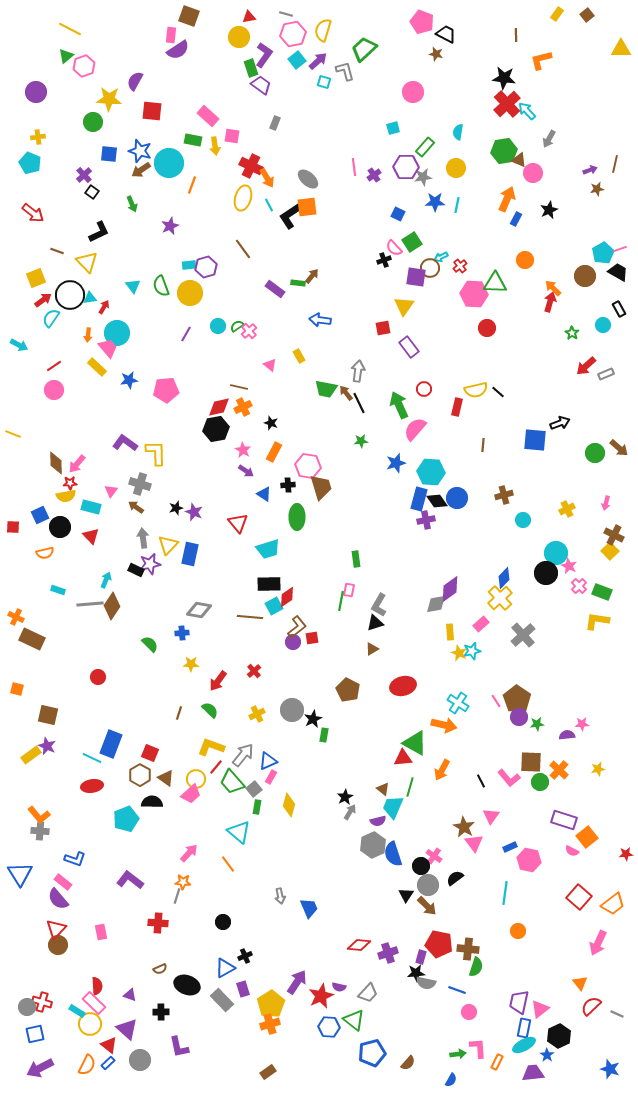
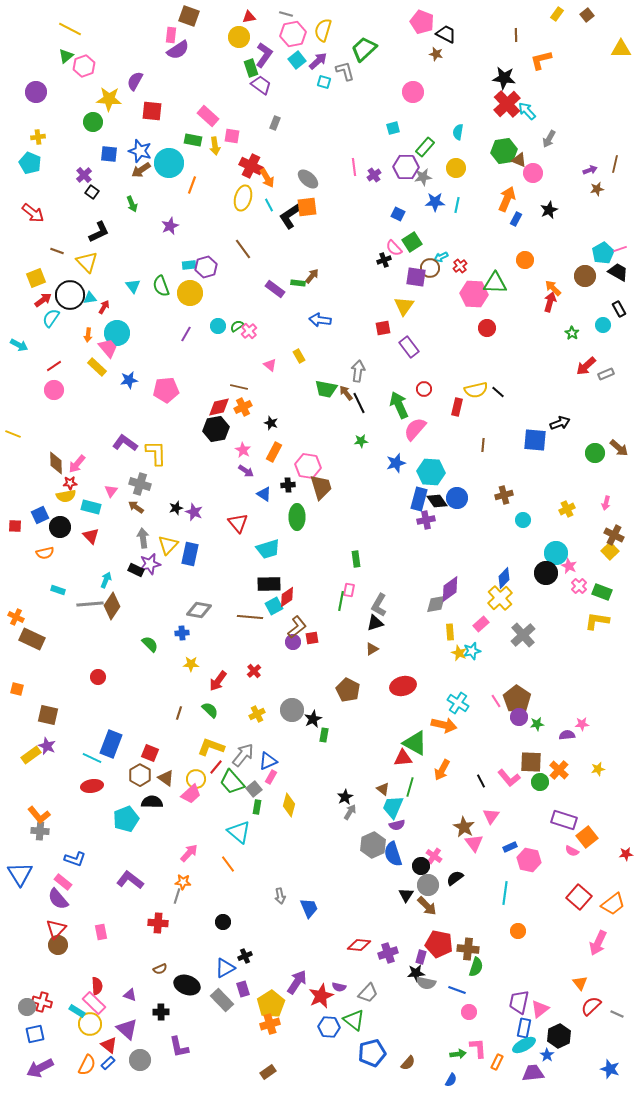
red square at (13, 527): moved 2 px right, 1 px up
purple semicircle at (378, 821): moved 19 px right, 4 px down
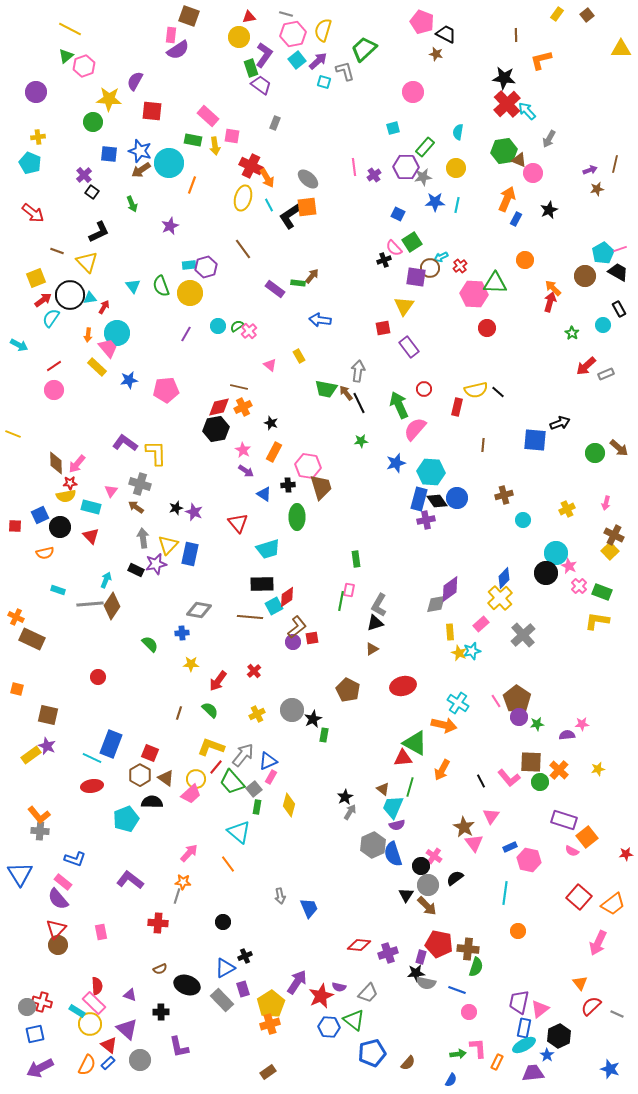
purple star at (150, 564): moved 6 px right
black rectangle at (269, 584): moved 7 px left
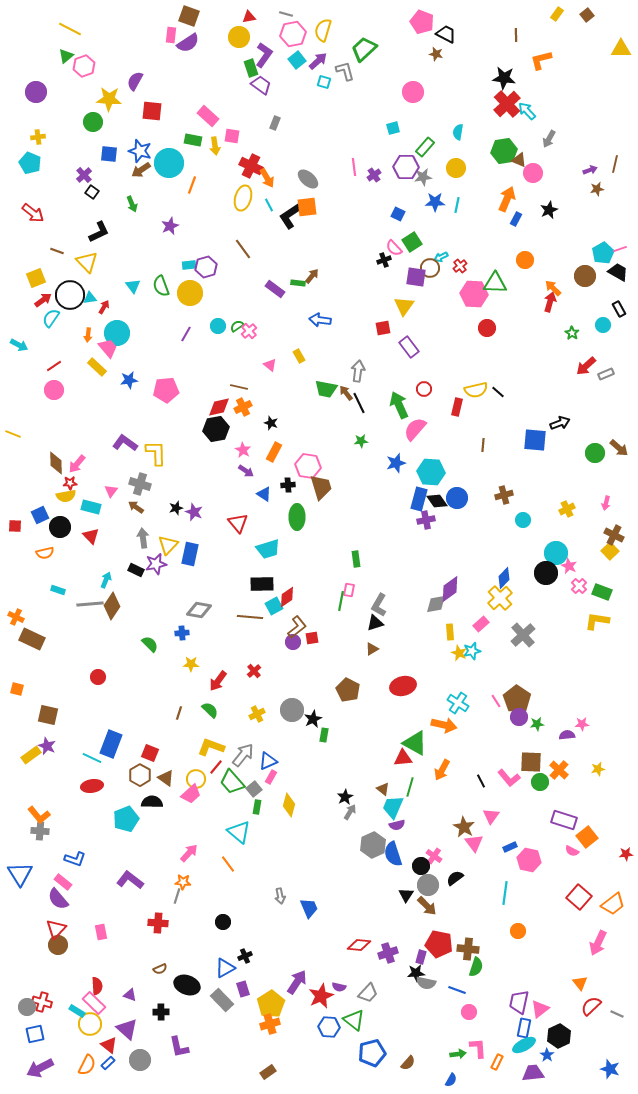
purple semicircle at (178, 50): moved 10 px right, 7 px up
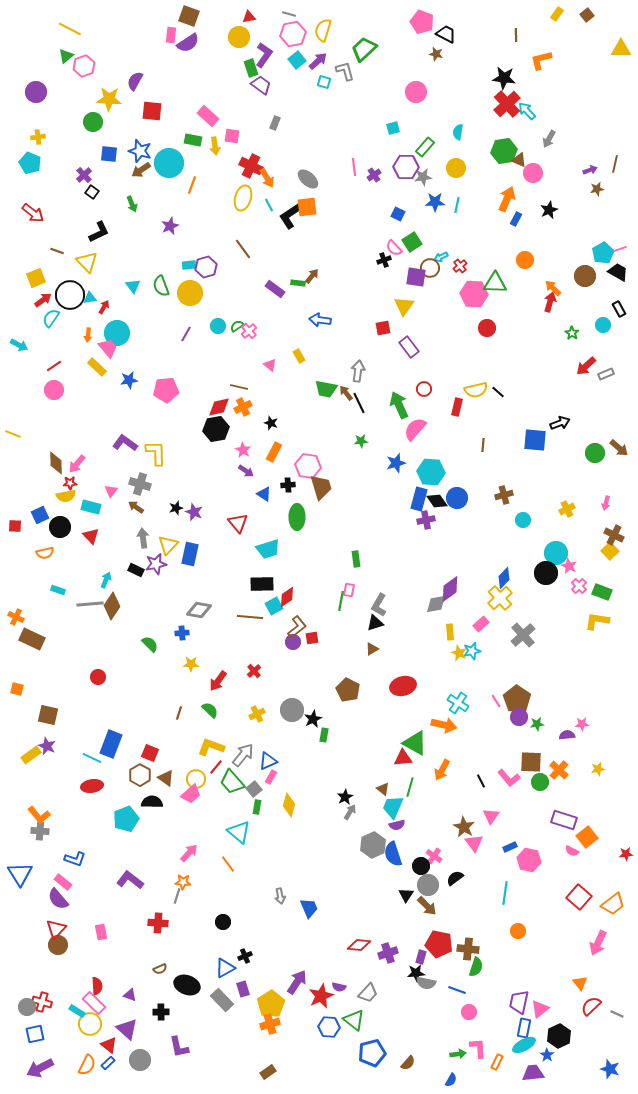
gray line at (286, 14): moved 3 px right
pink circle at (413, 92): moved 3 px right
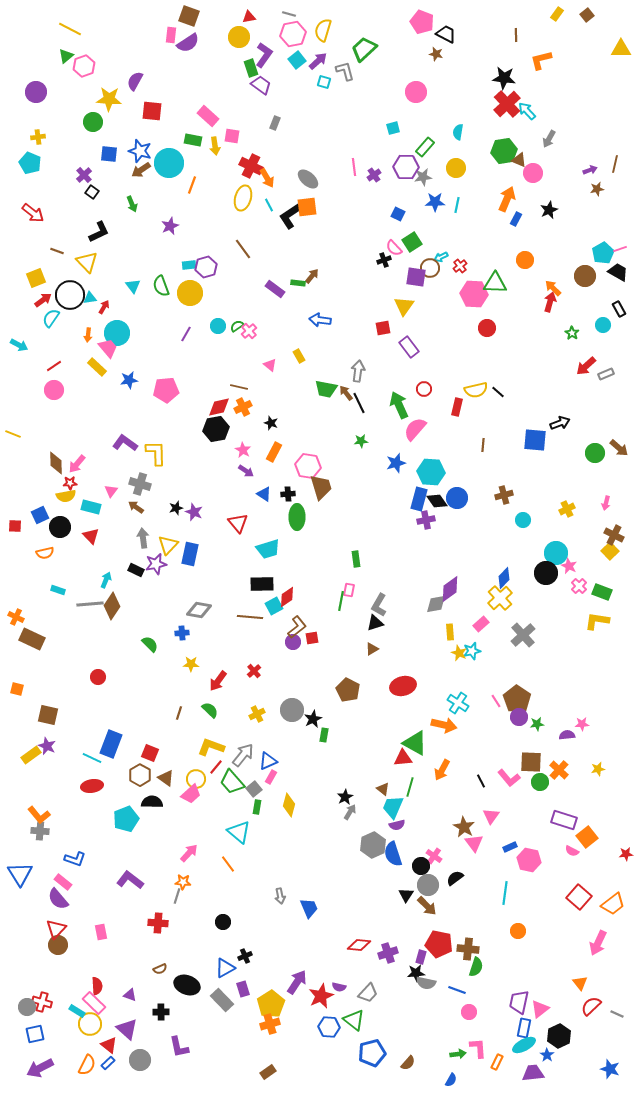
black cross at (288, 485): moved 9 px down
